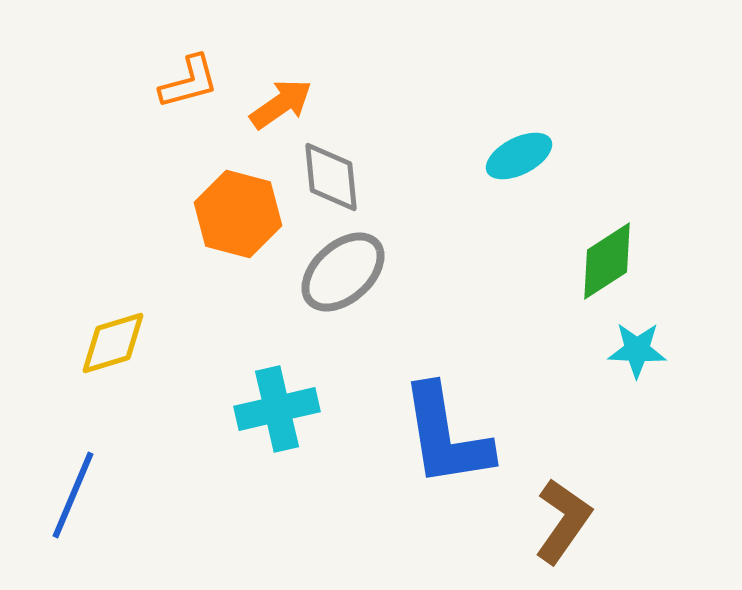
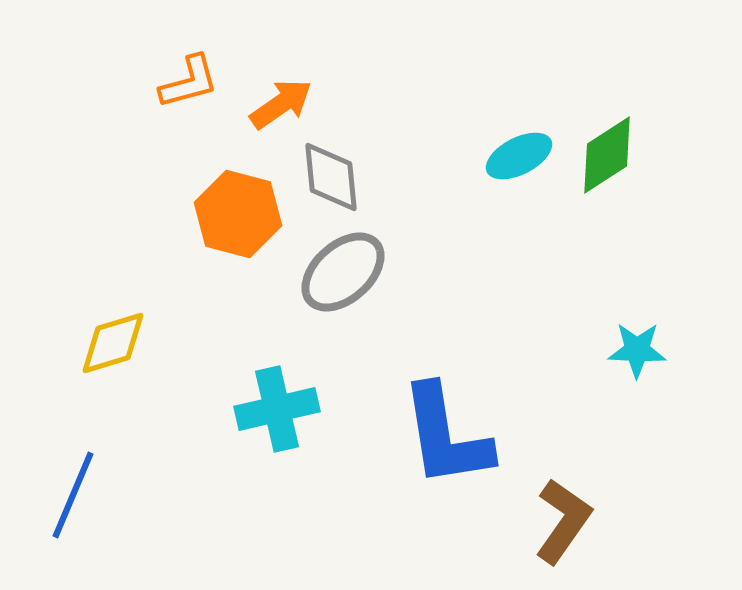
green diamond: moved 106 px up
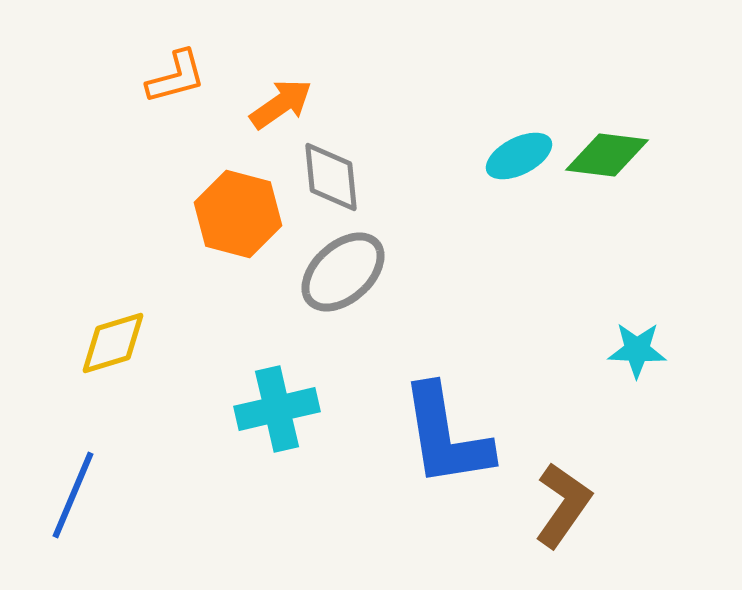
orange L-shape: moved 13 px left, 5 px up
green diamond: rotated 40 degrees clockwise
brown L-shape: moved 16 px up
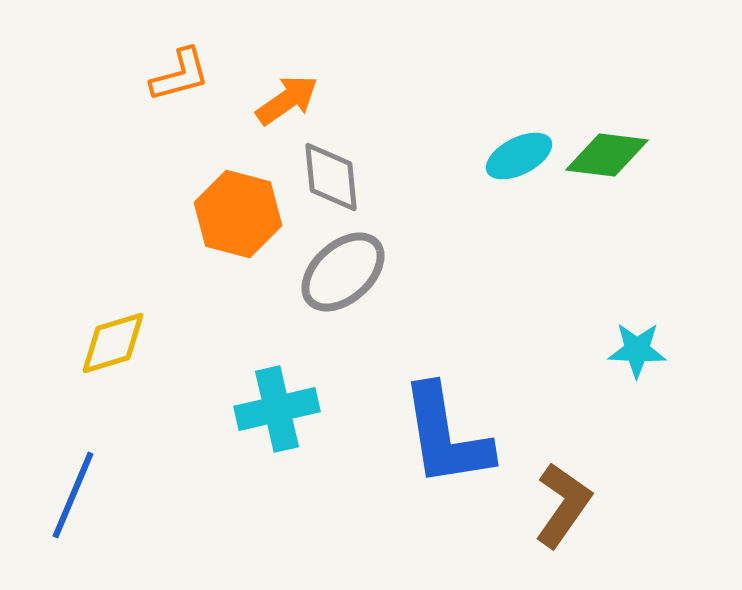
orange L-shape: moved 4 px right, 2 px up
orange arrow: moved 6 px right, 4 px up
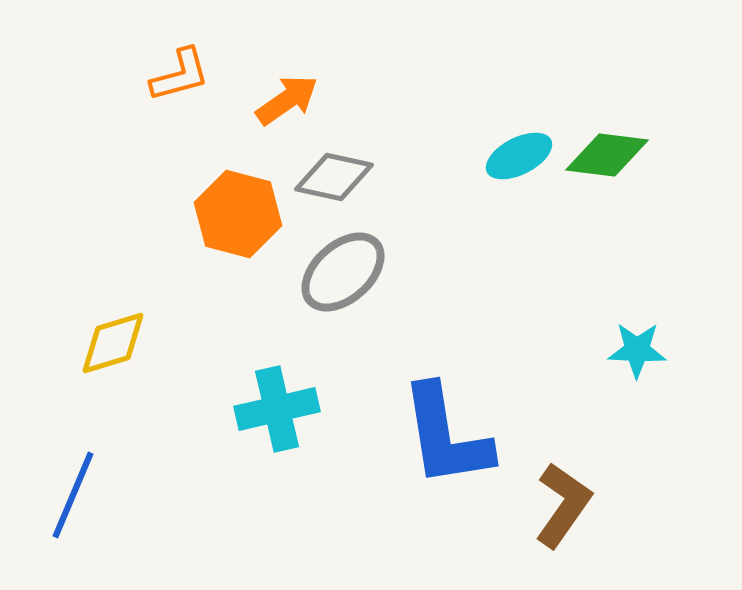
gray diamond: moved 3 px right; rotated 72 degrees counterclockwise
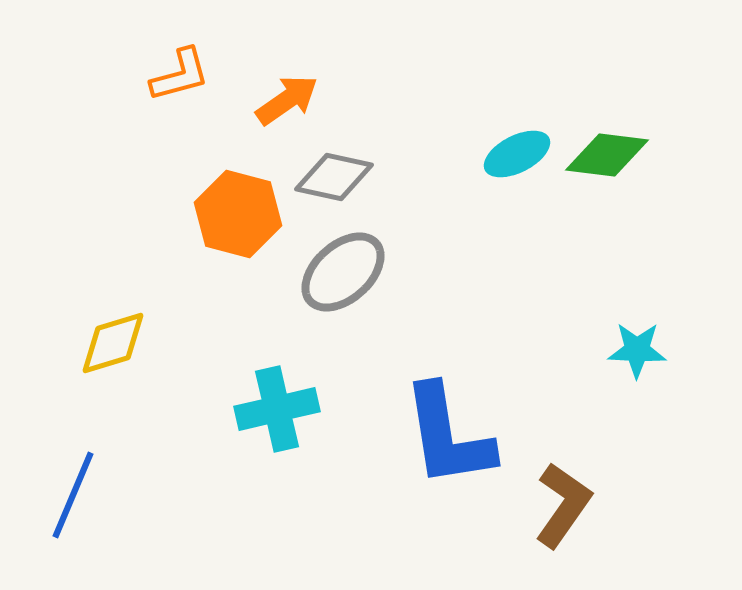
cyan ellipse: moved 2 px left, 2 px up
blue L-shape: moved 2 px right
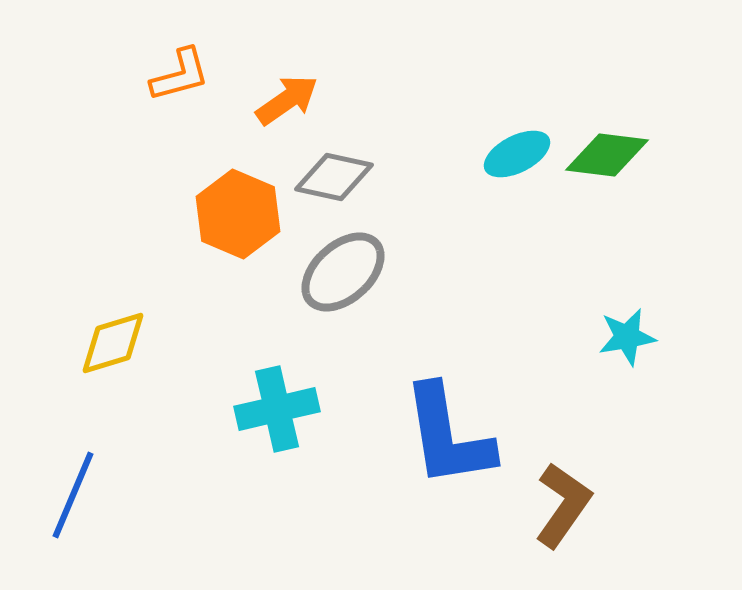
orange hexagon: rotated 8 degrees clockwise
cyan star: moved 10 px left, 13 px up; rotated 12 degrees counterclockwise
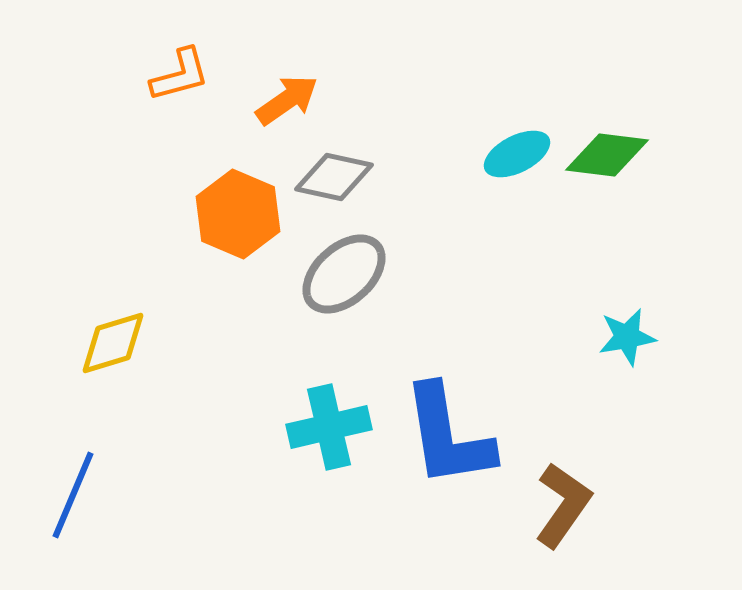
gray ellipse: moved 1 px right, 2 px down
cyan cross: moved 52 px right, 18 px down
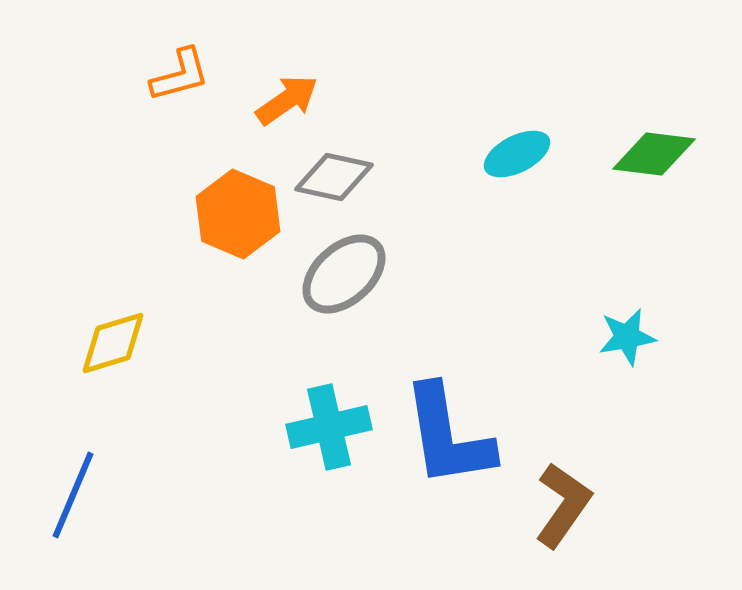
green diamond: moved 47 px right, 1 px up
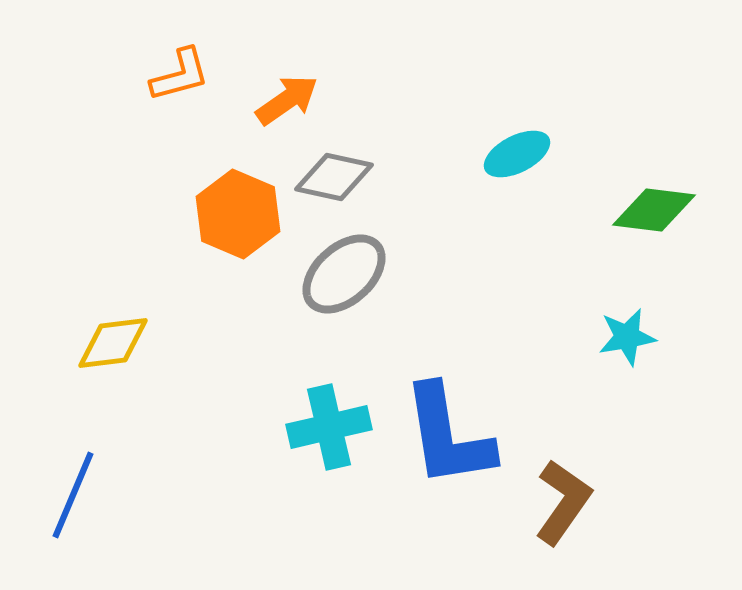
green diamond: moved 56 px down
yellow diamond: rotated 10 degrees clockwise
brown L-shape: moved 3 px up
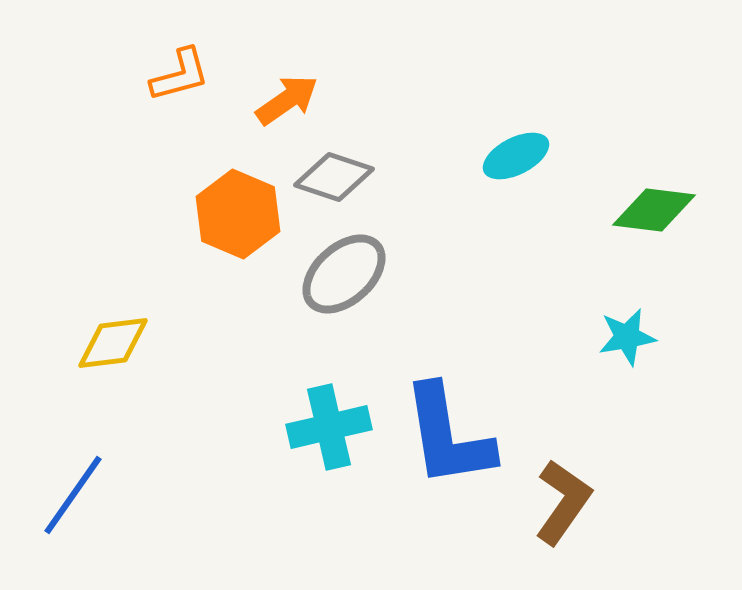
cyan ellipse: moved 1 px left, 2 px down
gray diamond: rotated 6 degrees clockwise
blue line: rotated 12 degrees clockwise
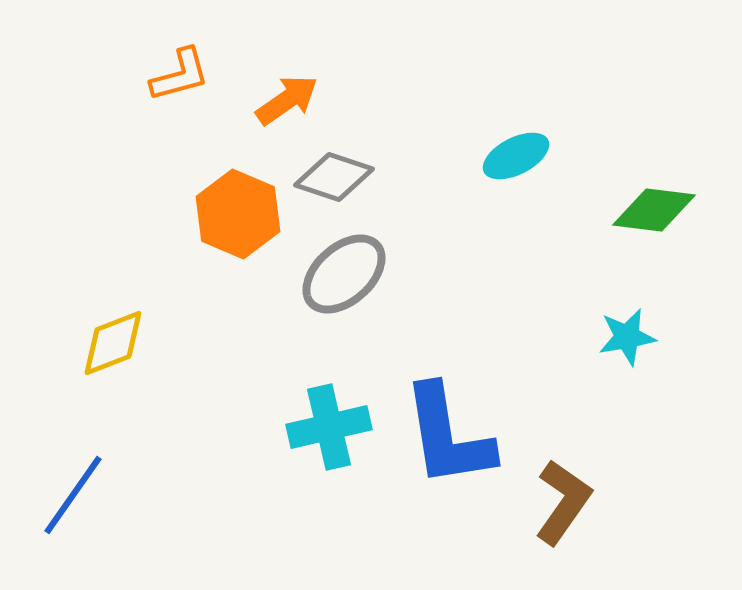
yellow diamond: rotated 14 degrees counterclockwise
